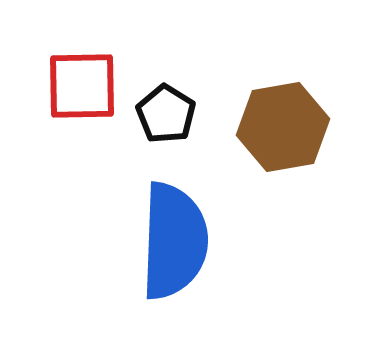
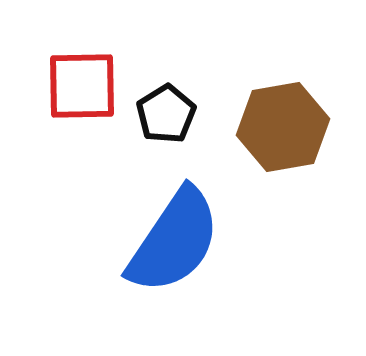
black pentagon: rotated 8 degrees clockwise
blue semicircle: rotated 32 degrees clockwise
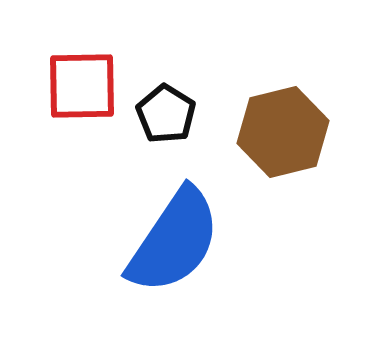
black pentagon: rotated 8 degrees counterclockwise
brown hexagon: moved 5 px down; rotated 4 degrees counterclockwise
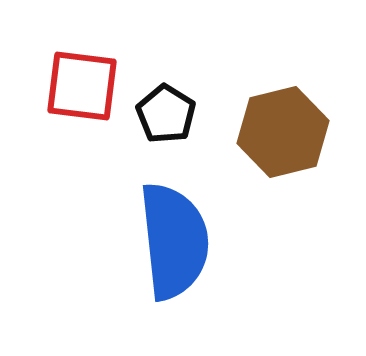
red square: rotated 8 degrees clockwise
blue semicircle: rotated 40 degrees counterclockwise
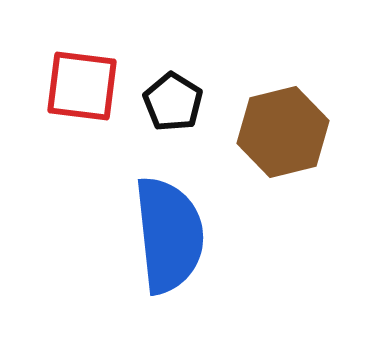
black pentagon: moved 7 px right, 12 px up
blue semicircle: moved 5 px left, 6 px up
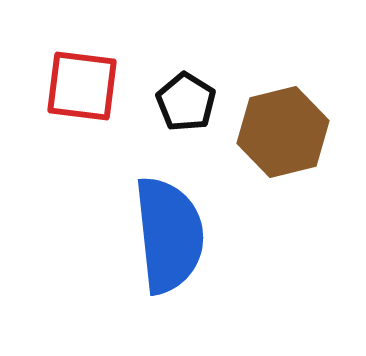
black pentagon: moved 13 px right
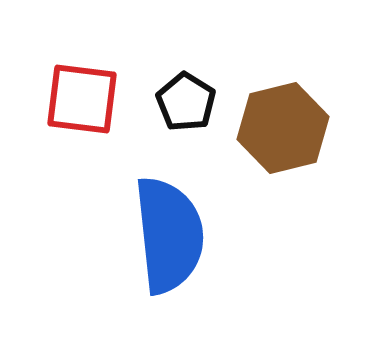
red square: moved 13 px down
brown hexagon: moved 4 px up
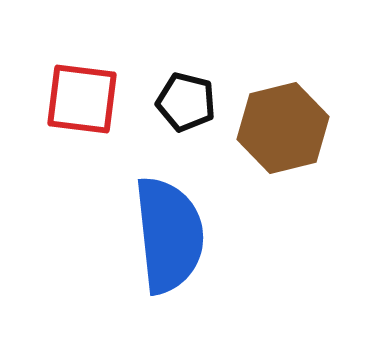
black pentagon: rotated 18 degrees counterclockwise
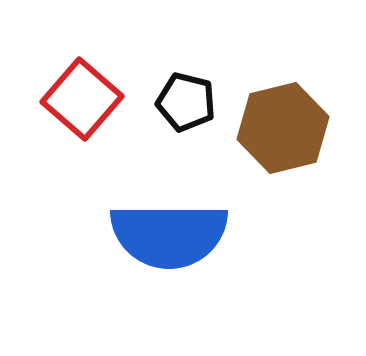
red square: rotated 34 degrees clockwise
blue semicircle: rotated 96 degrees clockwise
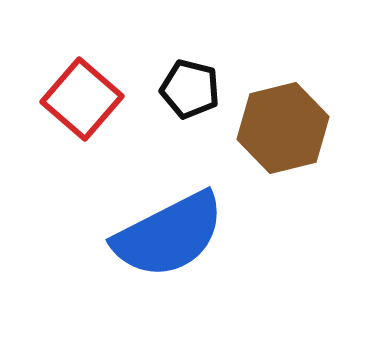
black pentagon: moved 4 px right, 13 px up
blue semicircle: rotated 27 degrees counterclockwise
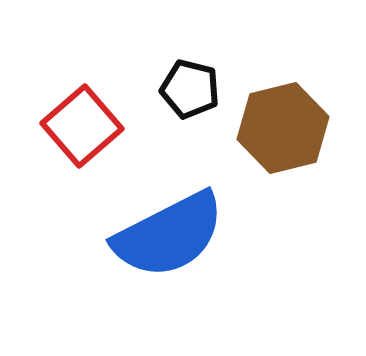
red square: moved 27 px down; rotated 8 degrees clockwise
